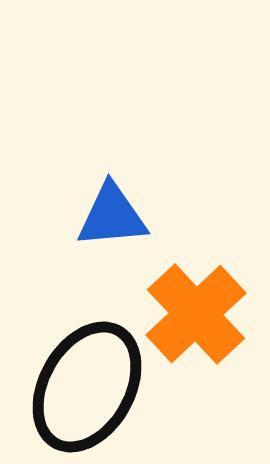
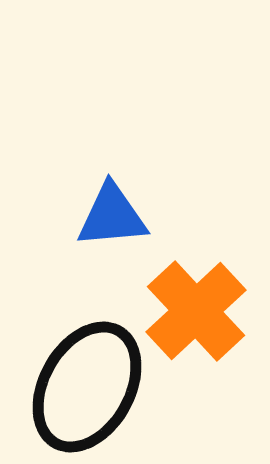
orange cross: moved 3 px up
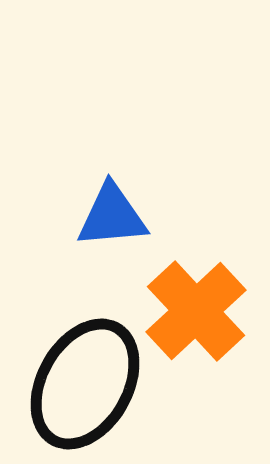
black ellipse: moved 2 px left, 3 px up
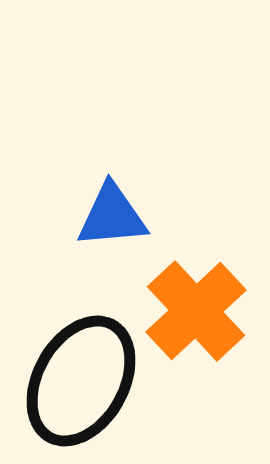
black ellipse: moved 4 px left, 3 px up
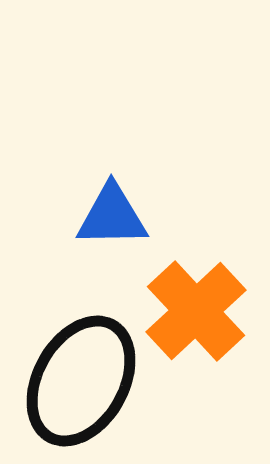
blue triangle: rotated 4 degrees clockwise
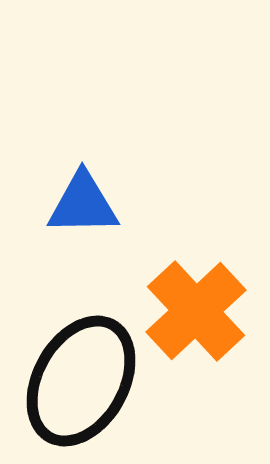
blue triangle: moved 29 px left, 12 px up
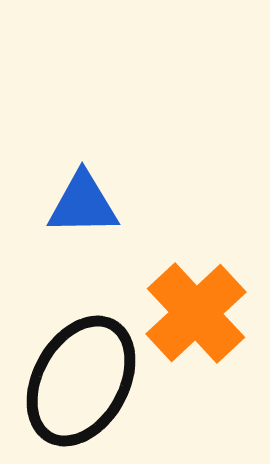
orange cross: moved 2 px down
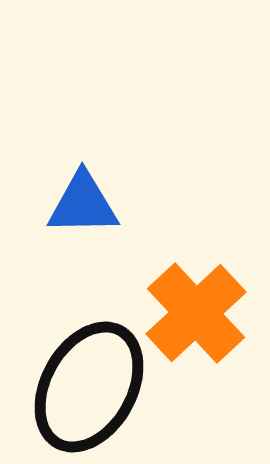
black ellipse: moved 8 px right, 6 px down
